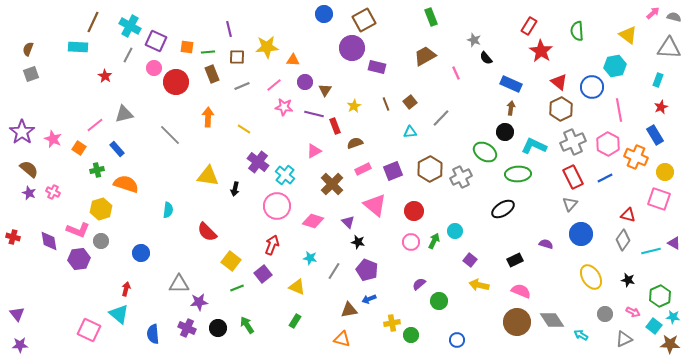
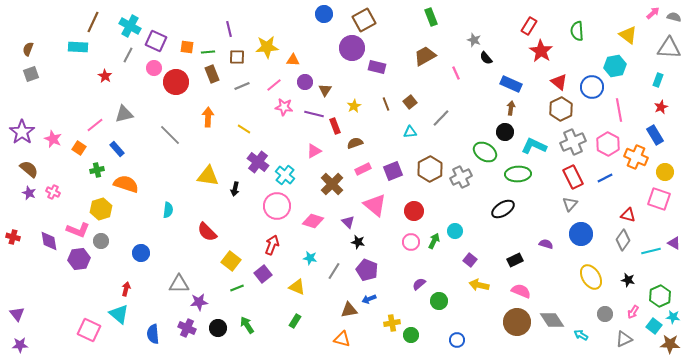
pink arrow at (633, 312): rotated 96 degrees clockwise
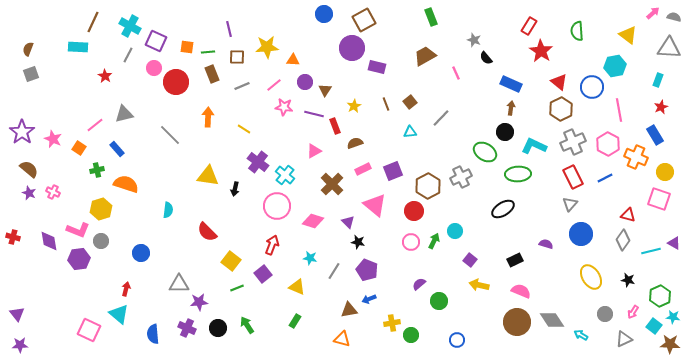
brown hexagon at (430, 169): moved 2 px left, 17 px down
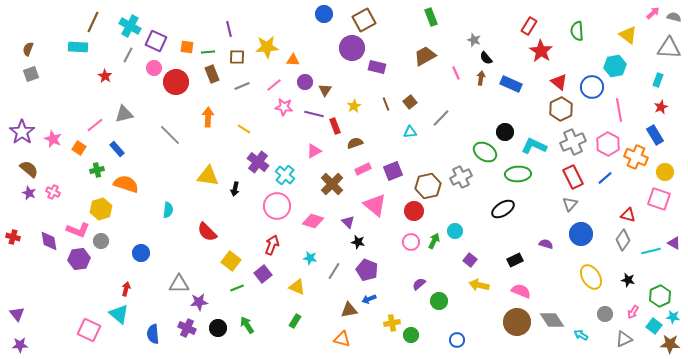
brown arrow at (511, 108): moved 30 px left, 30 px up
blue line at (605, 178): rotated 14 degrees counterclockwise
brown hexagon at (428, 186): rotated 15 degrees clockwise
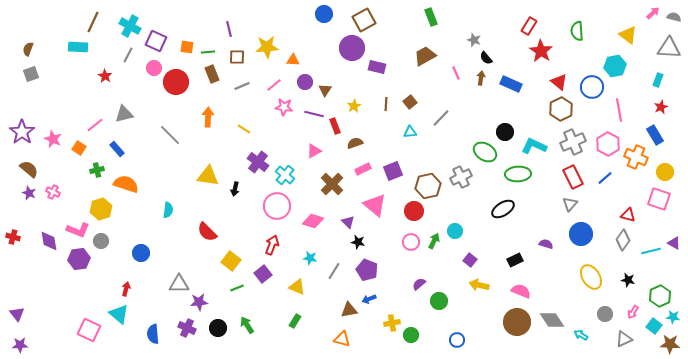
brown line at (386, 104): rotated 24 degrees clockwise
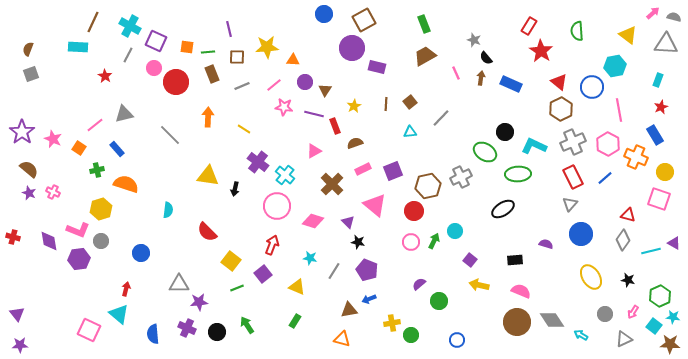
green rectangle at (431, 17): moved 7 px left, 7 px down
gray triangle at (669, 48): moved 3 px left, 4 px up
black rectangle at (515, 260): rotated 21 degrees clockwise
black circle at (218, 328): moved 1 px left, 4 px down
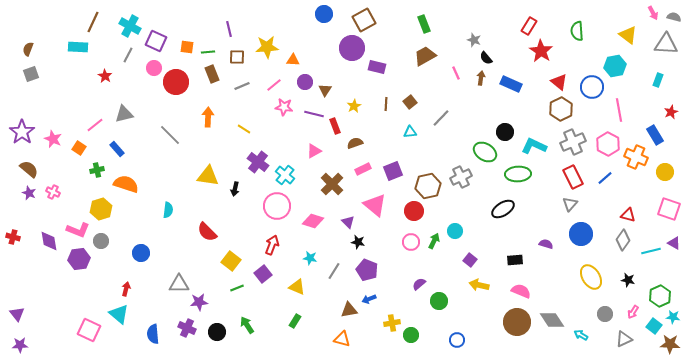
pink arrow at (653, 13): rotated 104 degrees clockwise
red star at (661, 107): moved 10 px right, 5 px down
pink square at (659, 199): moved 10 px right, 10 px down
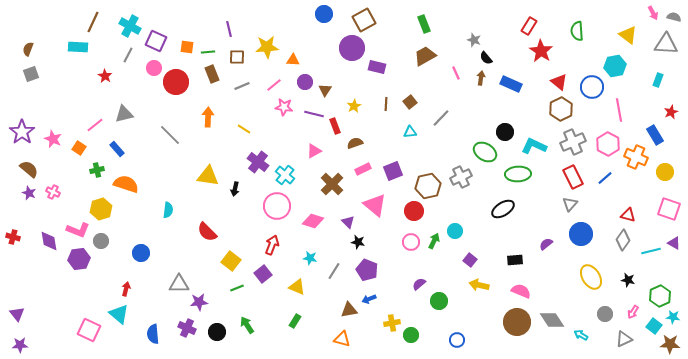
purple semicircle at (546, 244): rotated 56 degrees counterclockwise
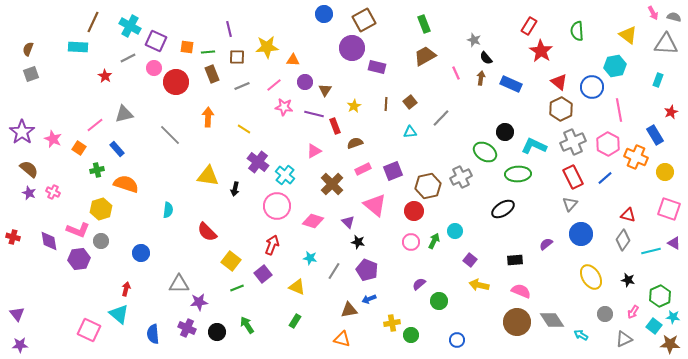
gray line at (128, 55): moved 3 px down; rotated 35 degrees clockwise
